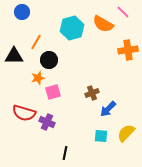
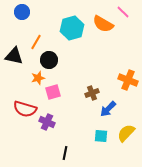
orange cross: moved 30 px down; rotated 30 degrees clockwise
black triangle: rotated 12 degrees clockwise
red semicircle: moved 1 px right, 4 px up
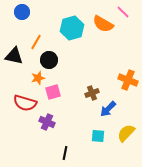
red semicircle: moved 6 px up
cyan square: moved 3 px left
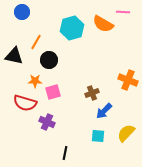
pink line: rotated 40 degrees counterclockwise
orange star: moved 3 px left, 3 px down; rotated 16 degrees clockwise
blue arrow: moved 4 px left, 2 px down
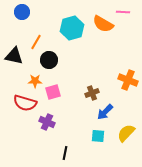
blue arrow: moved 1 px right, 1 px down
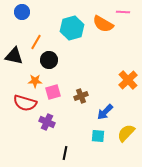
orange cross: rotated 24 degrees clockwise
brown cross: moved 11 px left, 3 px down
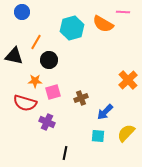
brown cross: moved 2 px down
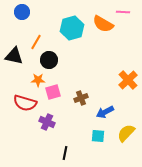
orange star: moved 3 px right, 1 px up
blue arrow: rotated 18 degrees clockwise
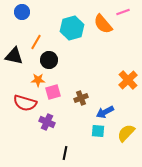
pink line: rotated 24 degrees counterclockwise
orange semicircle: rotated 20 degrees clockwise
cyan square: moved 5 px up
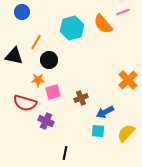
purple cross: moved 1 px left, 1 px up
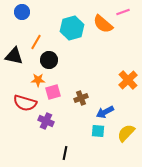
orange semicircle: rotated 10 degrees counterclockwise
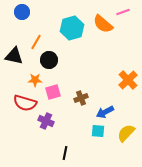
orange star: moved 3 px left
